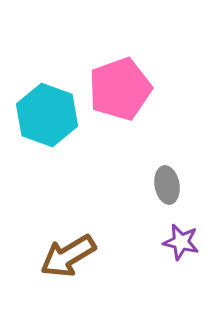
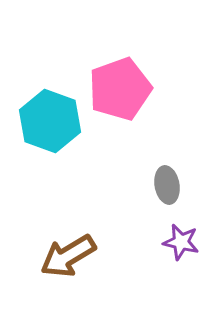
cyan hexagon: moved 3 px right, 6 px down
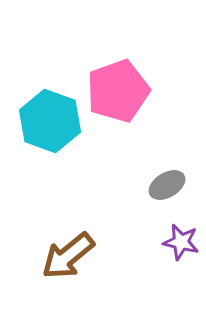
pink pentagon: moved 2 px left, 2 px down
gray ellipse: rotated 69 degrees clockwise
brown arrow: rotated 8 degrees counterclockwise
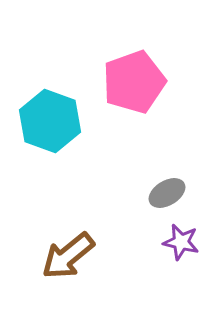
pink pentagon: moved 16 px right, 9 px up
gray ellipse: moved 8 px down
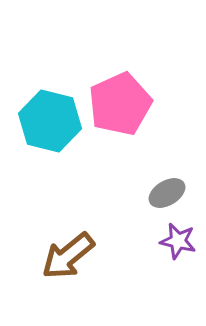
pink pentagon: moved 14 px left, 22 px down; rotated 4 degrees counterclockwise
cyan hexagon: rotated 6 degrees counterclockwise
purple star: moved 3 px left, 1 px up
